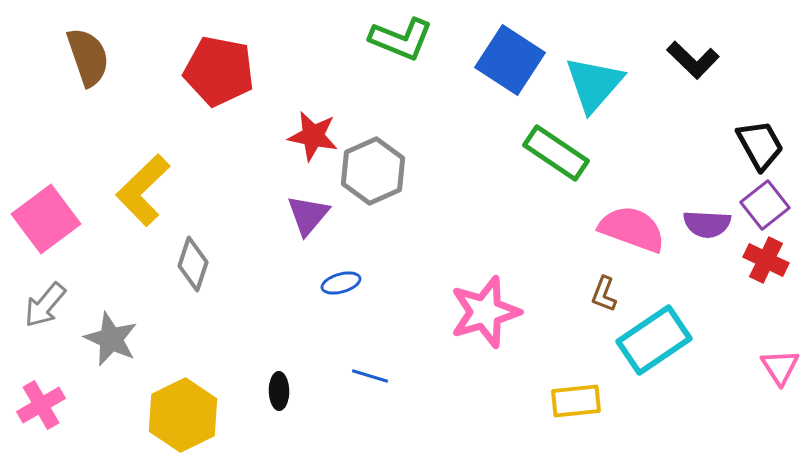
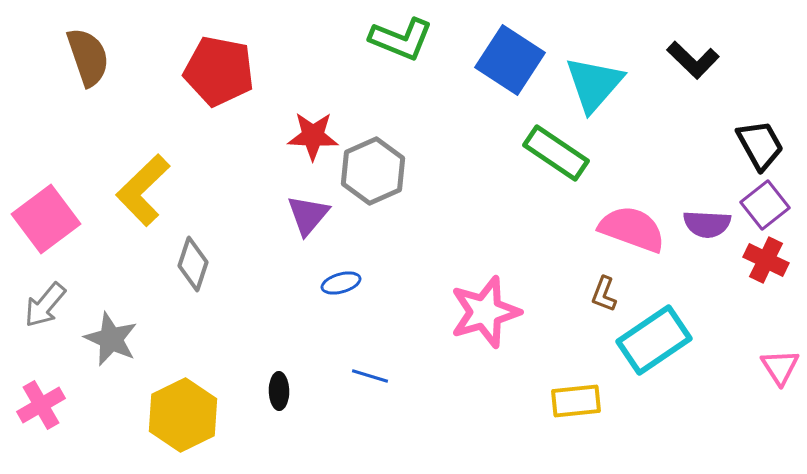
red star: rotated 9 degrees counterclockwise
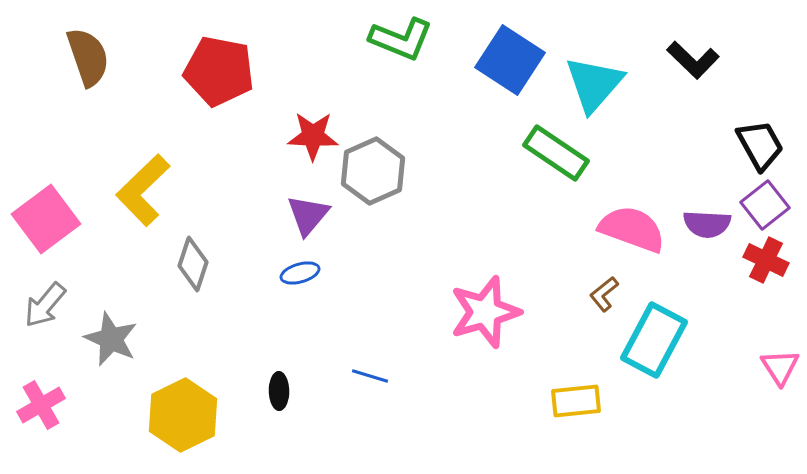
blue ellipse: moved 41 px left, 10 px up
brown L-shape: rotated 30 degrees clockwise
cyan rectangle: rotated 28 degrees counterclockwise
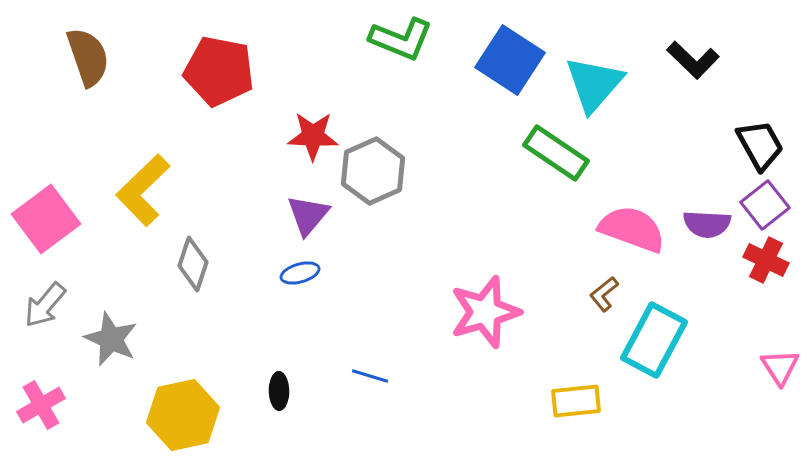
yellow hexagon: rotated 14 degrees clockwise
